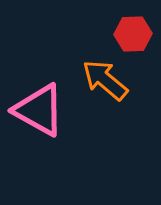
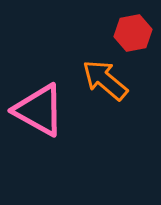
red hexagon: moved 1 px up; rotated 9 degrees counterclockwise
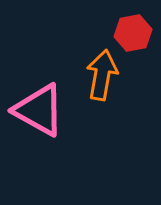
orange arrow: moved 3 px left, 5 px up; rotated 60 degrees clockwise
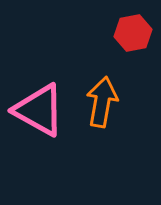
orange arrow: moved 27 px down
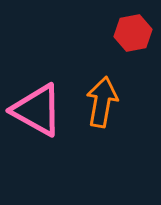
pink triangle: moved 2 px left
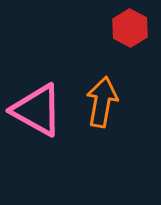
red hexagon: moved 3 px left, 5 px up; rotated 21 degrees counterclockwise
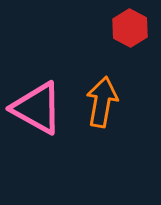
pink triangle: moved 2 px up
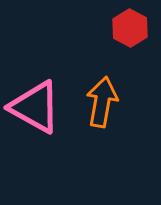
pink triangle: moved 2 px left, 1 px up
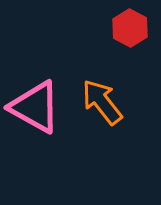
orange arrow: rotated 48 degrees counterclockwise
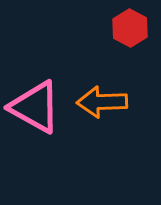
orange arrow: rotated 54 degrees counterclockwise
